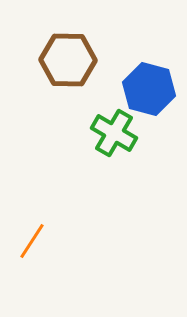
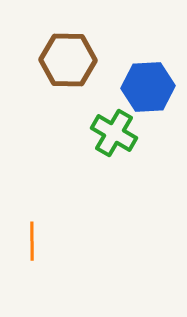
blue hexagon: moved 1 px left, 2 px up; rotated 18 degrees counterclockwise
orange line: rotated 33 degrees counterclockwise
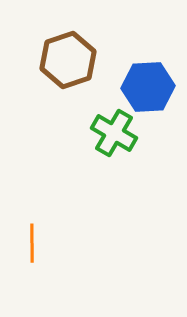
brown hexagon: rotated 20 degrees counterclockwise
orange line: moved 2 px down
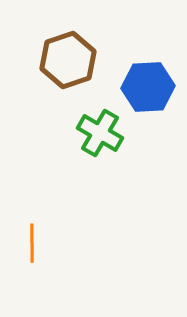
green cross: moved 14 px left
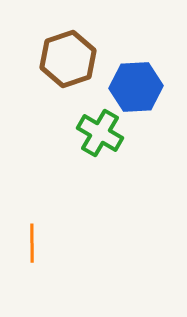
brown hexagon: moved 1 px up
blue hexagon: moved 12 px left
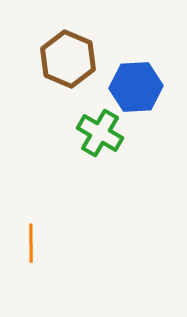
brown hexagon: rotated 18 degrees counterclockwise
orange line: moved 1 px left
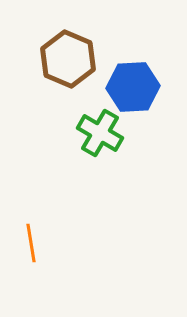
blue hexagon: moved 3 px left
orange line: rotated 9 degrees counterclockwise
